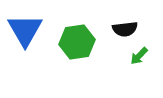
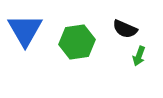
black semicircle: rotated 30 degrees clockwise
green arrow: rotated 24 degrees counterclockwise
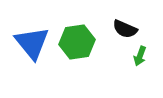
blue triangle: moved 7 px right, 13 px down; rotated 9 degrees counterclockwise
green arrow: moved 1 px right
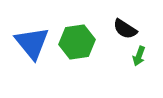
black semicircle: rotated 10 degrees clockwise
green arrow: moved 1 px left
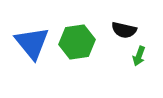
black semicircle: moved 1 px left, 1 px down; rotated 20 degrees counterclockwise
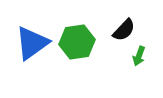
black semicircle: rotated 60 degrees counterclockwise
blue triangle: rotated 33 degrees clockwise
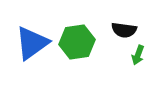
black semicircle: rotated 55 degrees clockwise
green arrow: moved 1 px left, 1 px up
